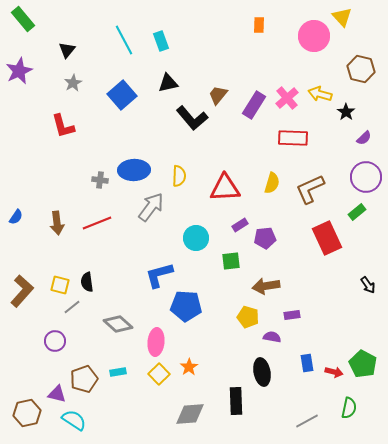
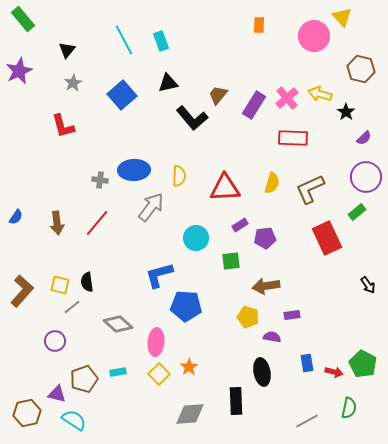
red line at (97, 223): rotated 28 degrees counterclockwise
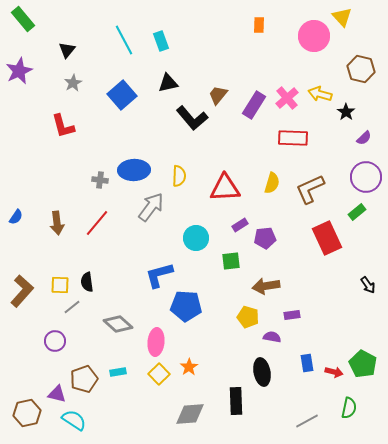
yellow square at (60, 285): rotated 12 degrees counterclockwise
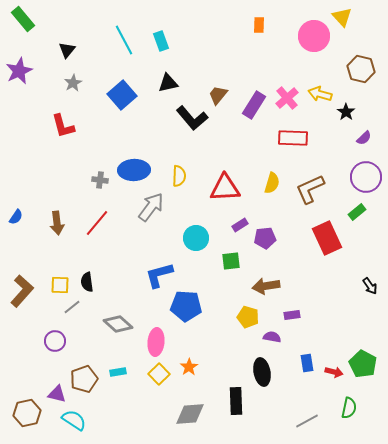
black arrow at (368, 285): moved 2 px right, 1 px down
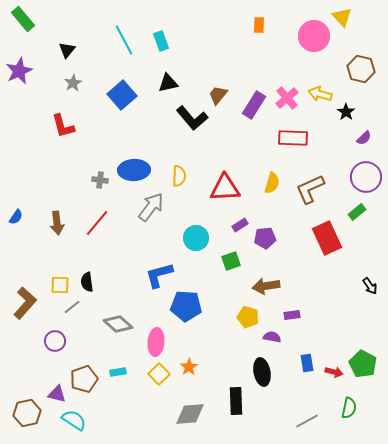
green square at (231, 261): rotated 12 degrees counterclockwise
brown L-shape at (22, 291): moved 3 px right, 12 px down
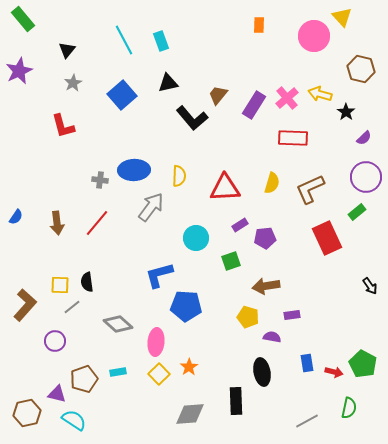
brown L-shape at (25, 303): moved 2 px down
